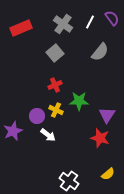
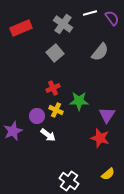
white line: moved 9 px up; rotated 48 degrees clockwise
red cross: moved 2 px left, 3 px down
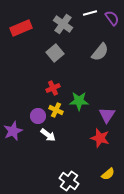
purple circle: moved 1 px right
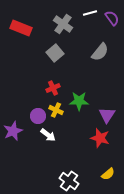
red rectangle: rotated 45 degrees clockwise
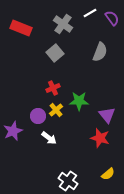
white line: rotated 16 degrees counterclockwise
gray semicircle: rotated 18 degrees counterclockwise
yellow cross: rotated 24 degrees clockwise
purple triangle: rotated 12 degrees counterclockwise
white arrow: moved 1 px right, 3 px down
white cross: moved 1 px left
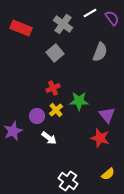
purple circle: moved 1 px left
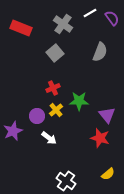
white cross: moved 2 px left
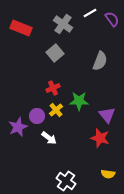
purple semicircle: moved 1 px down
gray semicircle: moved 9 px down
purple star: moved 5 px right, 4 px up
yellow semicircle: rotated 48 degrees clockwise
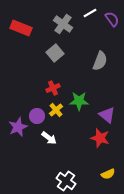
purple triangle: rotated 12 degrees counterclockwise
yellow semicircle: rotated 32 degrees counterclockwise
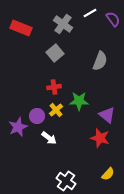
purple semicircle: moved 1 px right
red cross: moved 1 px right, 1 px up; rotated 16 degrees clockwise
yellow semicircle: rotated 24 degrees counterclockwise
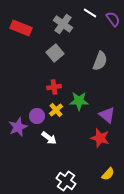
white line: rotated 64 degrees clockwise
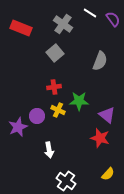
yellow cross: moved 2 px right; rotated 24 degrees counterclockwise
white arrow: moved 12 px down; rotated 42 degrees clockwise
